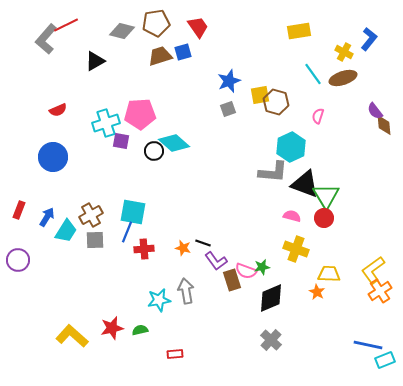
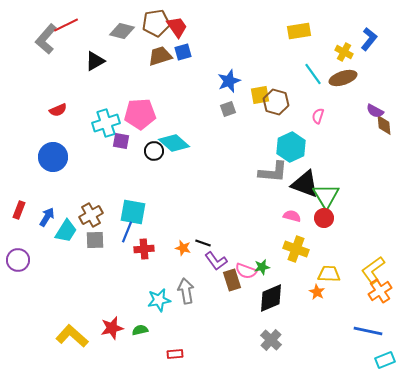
red trapezoid at (198, 27): moved 21 px left
purple semicircle at (375, 111): rotated 24 degrees counterclockwise
blue line at (368, 345): moved 14 px up
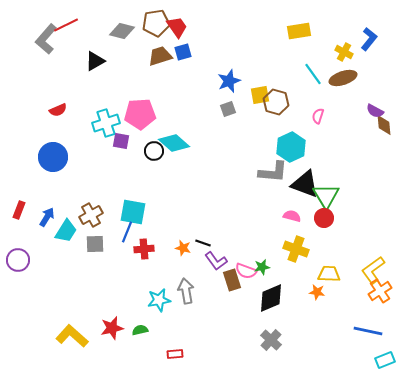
gray square at (95, 240): moved 4 px down
orange star at (317, 292): rotated 21 degrees counterclockwise
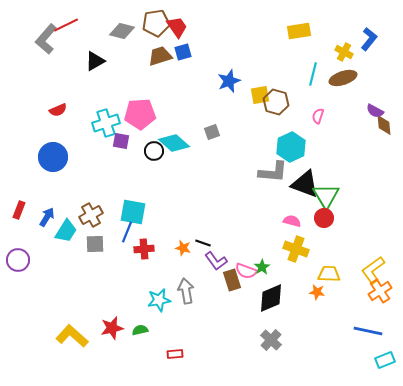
cyan line at (313, 74): rotated 50 degrees clockwise
gray square at (228, 109): moved 16 px left, 23 px down
pink semicircle at (292, 216): moved 5 px down
green star at (262, 267): rotated 21 degrees counterclockwise
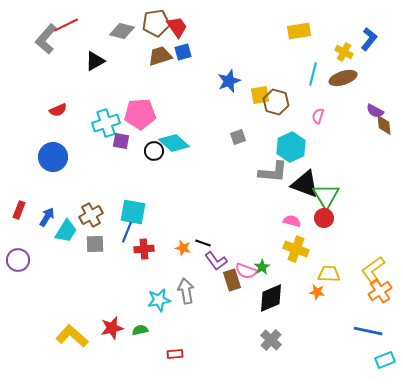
gray square at (212, 132): moved 26 px right, 5 px down
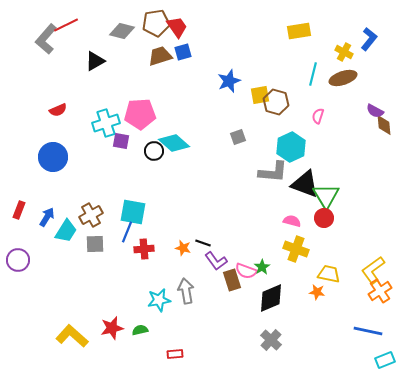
yellow trapezoid at (329, 274): rotated 10 degrees clockwise
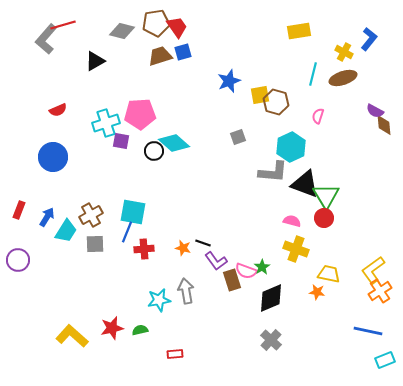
red line at (66, 25): moved 3 px left; rotated 10 degrees clockwise
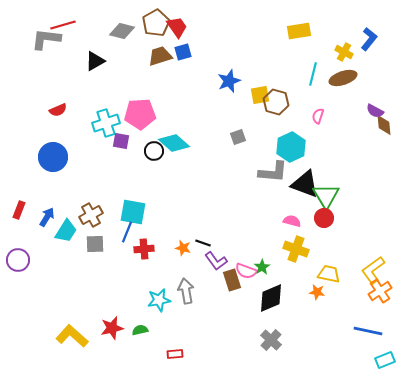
brown pentagon at (156, 23): rotated 20 degrees counterclockwise
gray L-shape at (46, 39): rotated 56 degrees clockwise
